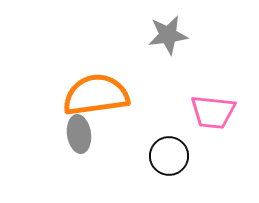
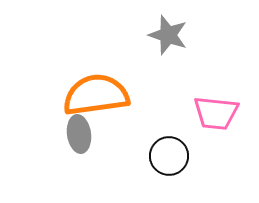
gray star: rotated 27 degrees clockwise
pink trapezoid: moved 3 px right, 1 px down
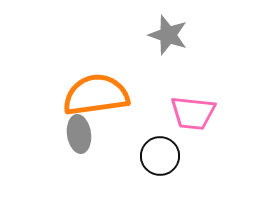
pink trapezoid: moved 23 px left
black circle: moved 9 px left
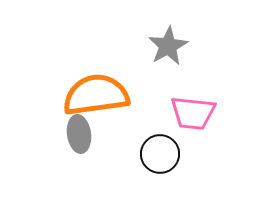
gray star: moved 11 px down; rotated 24 degrees clockwise
black circle: moved 2 px up
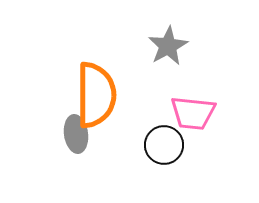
orange semicircle: rotated 98 degrees clockwise
gray ellipse: moved 3 px left
black circle: moved 4 px right, 9 px up
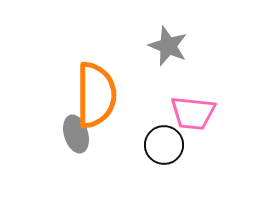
gray star: rotated 21 degrees counterclockwise
gray ellipse: rotated 9 degrees counterclockwise
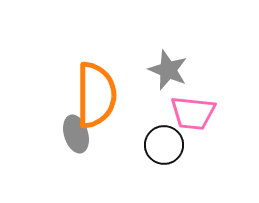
gray star: moved 24 px down
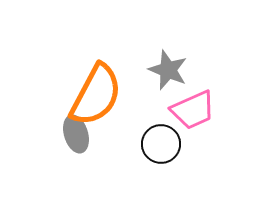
orange semicircle: rotated 28 degrees clockwise
pink trapezoid: moved 3 px up; rotated 30 degrees counterclockwise
black circle: moved 3 px left, 1 px up
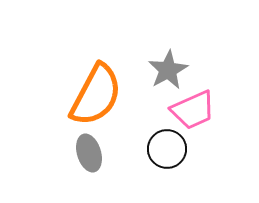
gray star: rotated 21 degrees clockwise
gray ellipse: moved 13 px right, 19 px down
black circle: moved 6 px right, 5 px down
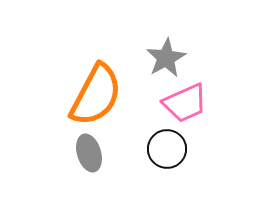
gray star: moved 2 px left, 12 px up
pink trapezoid: moved 8 px left, 7 px up
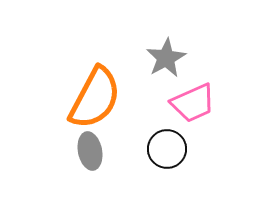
orange semicircle: moved 1 px left, 3 px down
pink trapezoid: moved 8 px right
gray ellipse: moved 1 px right, 2 px up; rotated 6 degrees clockwise
